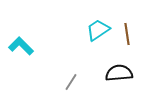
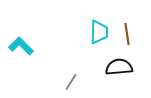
cyan trapezoid: moved 1 px right, 2 px down; rotated 125 degrees clockwise
black semicircle: moved 6 px up
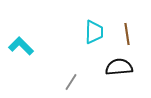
cyan trapezoid: moved 5 px left
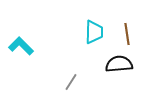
black semicircle: moved 3 px up
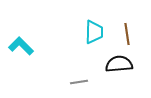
gray line: moved 8 px right; rotated 48 degrees clockwise
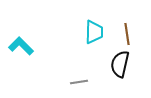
black semicircle: moved 1 px right; rotated 72 degrees counterclockwise
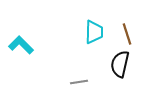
brown line: rotated 10 degrees counterclockwise
cyan L-shape: moved 1 px up
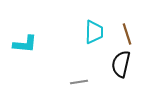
cyan L-shape: moved 4 px right, 1 px up; rotated 140 degrees clockwise
black semicircle: moved 1 px right
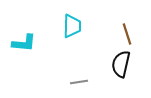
cyan trapezoid: moved 22 px left, 6 px up
cyan L-shape: moved 1 px left, 1 px up
